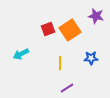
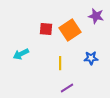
red square: moved 2 px left; rotated 24 degrees clockwise
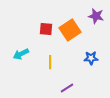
yellow line: moved 10 px left, 1 px up
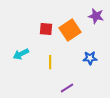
blue star: moved 1 px left
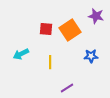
blue star: moved 1 px right, 2 px up
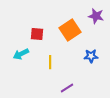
red square: moved 9 px left, 5 px down
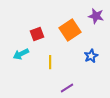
red square: rotated 24 degrees counterclockwise
blue star: rotated 24 degrees counterclockwise
